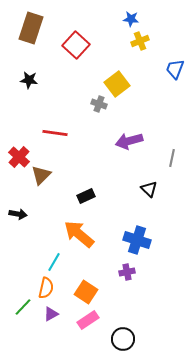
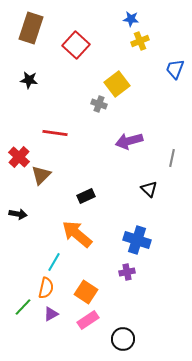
orange arrow: moved 2 px left
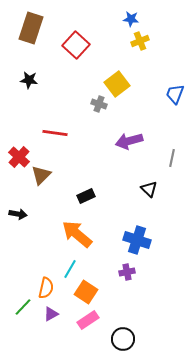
blue trapezoid: moved 25 px down
cyan line: moved 16 px right, 7 px down
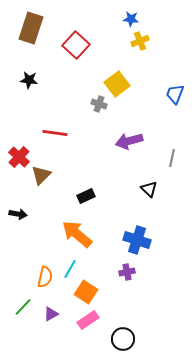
orange semicircle: moved 1 px left, 11 px up
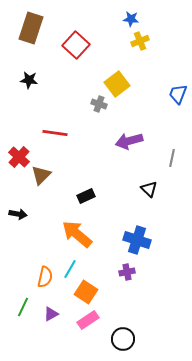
blue trapezoid: moved 3 px right
green line: rotated 18 degrees counterclockwise
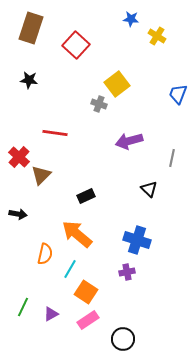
yellow cross: moved 17 px right, 5 px up; rotated 36 degrees counterclockwise
orange semicircle: moved 23 px up
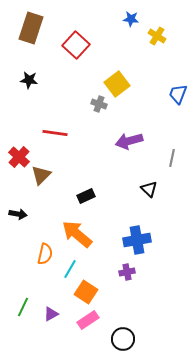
blue cross: rotated 28 degrees counterclockwise
